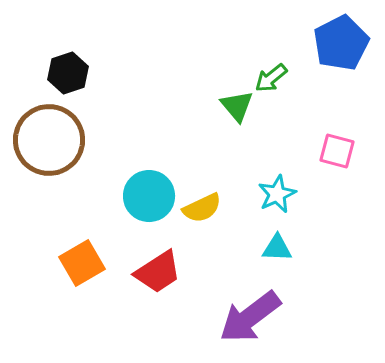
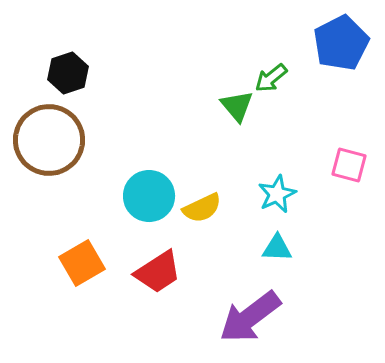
pink square: moved 12 px right, 14 px down
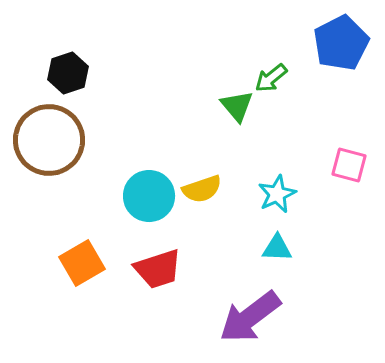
yellow semicircle: moved 19 px up; rotated 6 degrees clockwise
red trapezoid: moved 3 px up; rotated 15 degrees clockwise
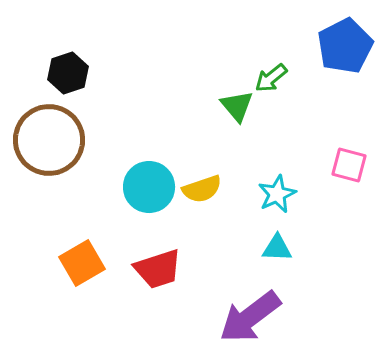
blue pentagon: moved 4 px right, 3 px down
cyan circle: moved 9 px up
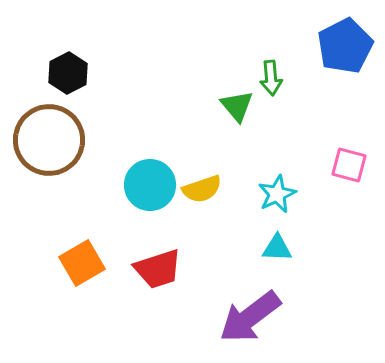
black hexagon: rotated 9 degrees counterclockwise
green arrow: rotated 56 degrees counterclockwise
cyan circle: moved 1 px right, 2 px up
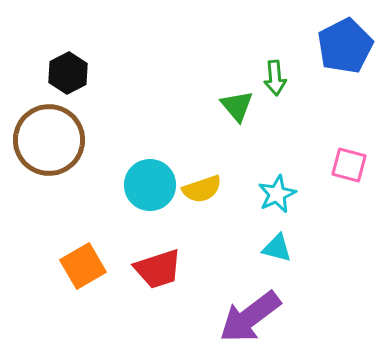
green arrow: moved 4 px right
cyan triangle: rotated 12 degrees clockwise
orange square: moved 1 px right, 3 px down
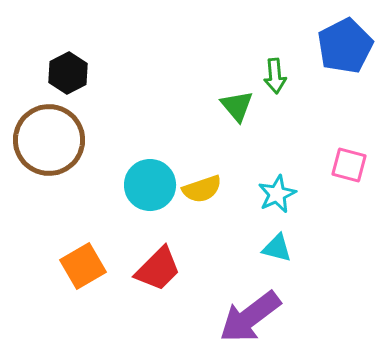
green arrow: moved 2 px up
red trapezoid: rotated 27 degrees counterclockwise
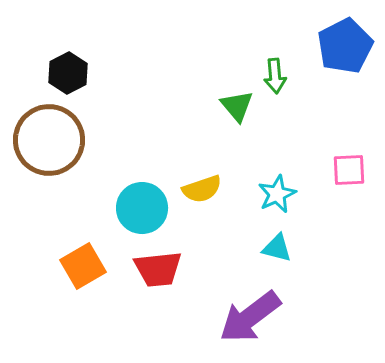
pink square: moved 5 px down; rotated 18 degrees counterclockwise
cyan circle: moved 8 px left, 23 px down
red trapezoid: rotated 39 degrees clockwise
